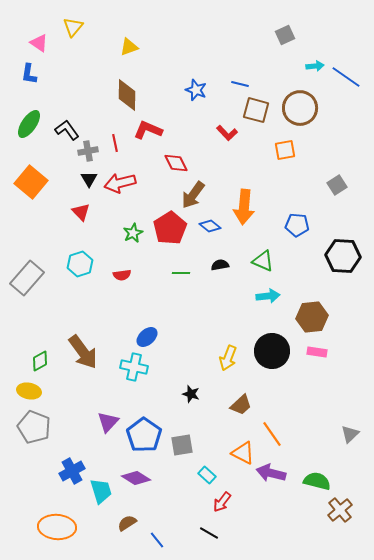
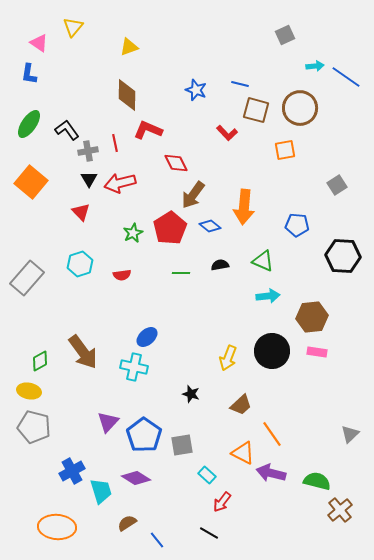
gray pentagon at (34, 427): rotated 8 degrees counterclockwise
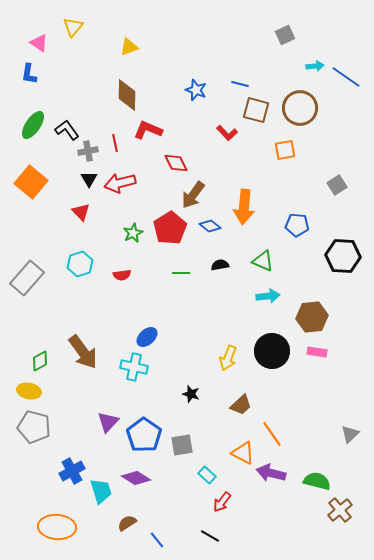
green ellipse at (29, 124): moved 4 px right, 1 px down
black line at (209, 533): moved 1 px right, 3 px down
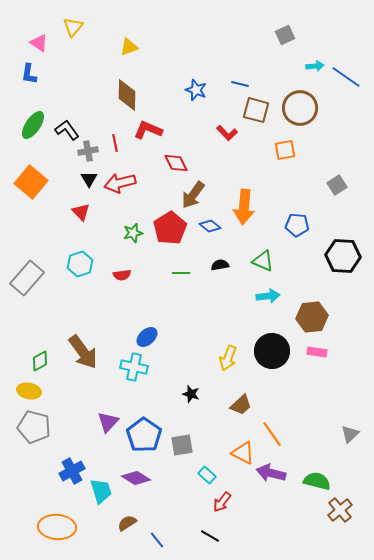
green star at (133, 233): rotated 12 degrees clockwise
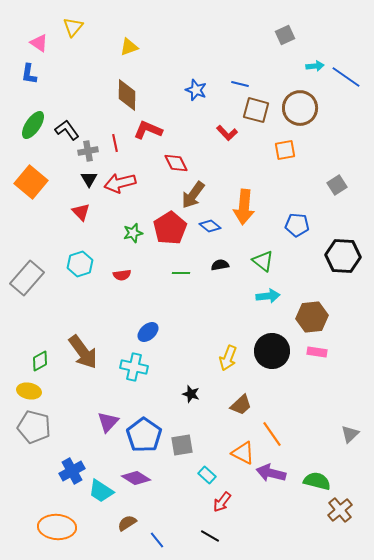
green triangle at (263, 261): rotated 15 degrees clockwise
blue ellipse at (147, 337): moved 1 px right, 5 px up
cyan trapezoid at (101, 491): rotated 140 degrees clockwise
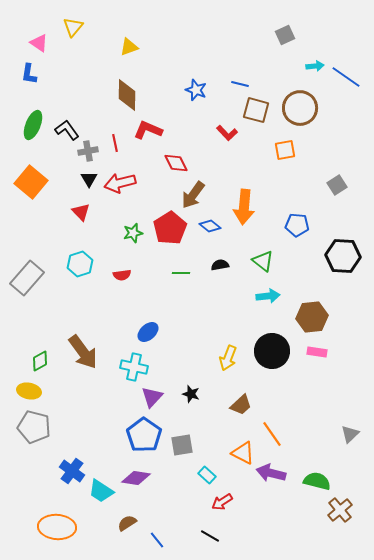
green ellipse at (33, 125): rotated 12 degrees counterclockwise
purple triangle at (108, 422): moved 44 px right, 25 px up
blue cross at (72, 471): rotated 25 degrees counterclockwise
purple diamond at (136, 478): rotated 24 degrees counterclockwise
red arrow at (222, 502): rotated 20 degrees clockwise
